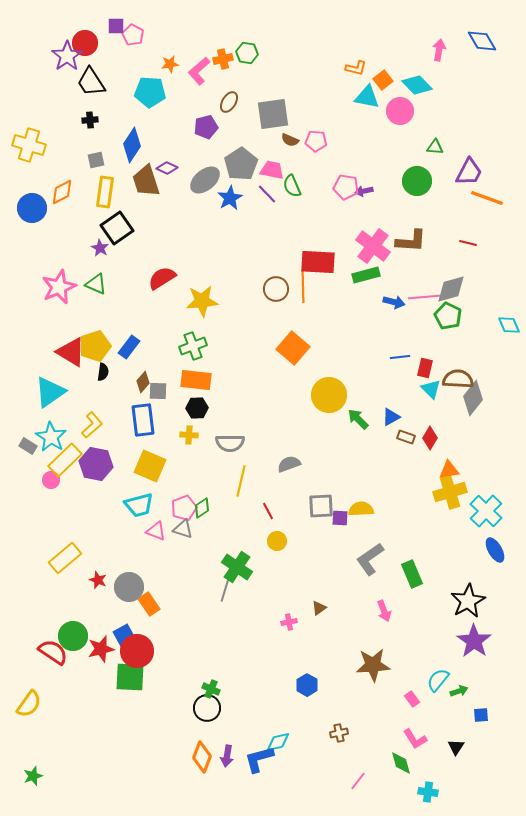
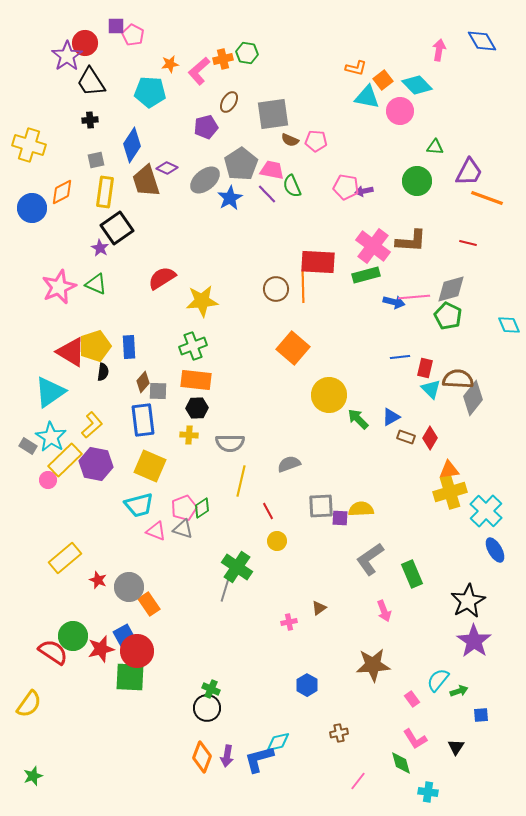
pink line at (424, 297): moved 10 px left
blue rectangle at (129, 347): rotated 40 degrees counterclockwise
pink circle at (51, 480): moved 3 px left
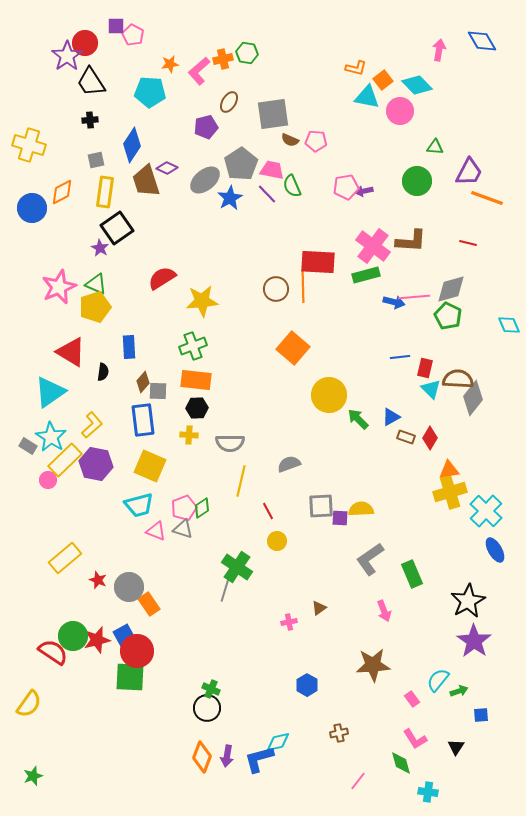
pink pentagon at (346, 187): rotated 20 degrees counterclockwise
yellow pentagon at (95, 346): moved 39 px up
red star at (101, 649): moved 4 px left, 9 px up
